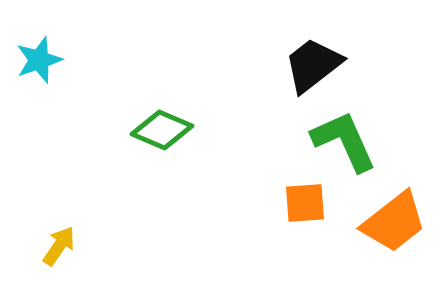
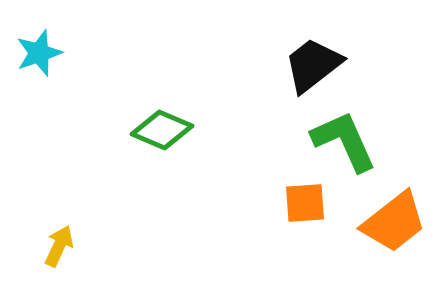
cyan star: moved 7 px up
yellow arrow: rotated 9 degrees counterclockwise
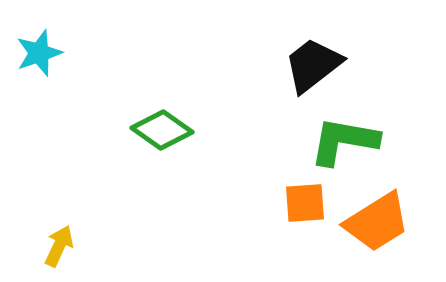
green diamond: rotated 12 degrees clockwise
green L-shape: rotated 56 degrees counterclockwise
orange trapezoid: moved 17 px left; rotated 6 degrees clockwise
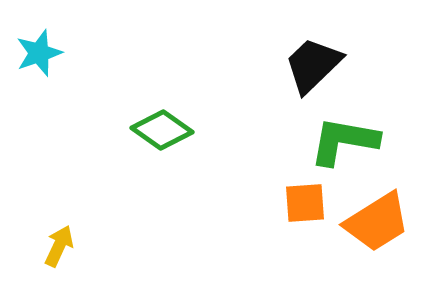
black trapezoid: rotated 6 degrees counterclockwise
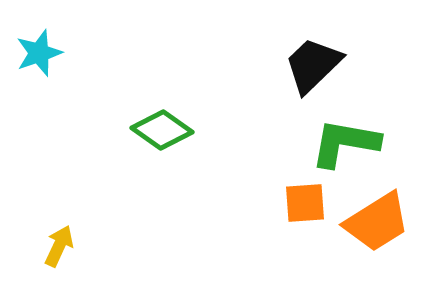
green L-shape: moved 1 px right, 2 px down
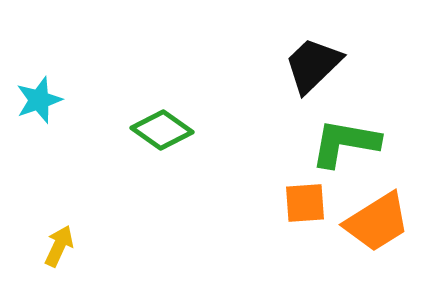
cyan star: moved 47 px down
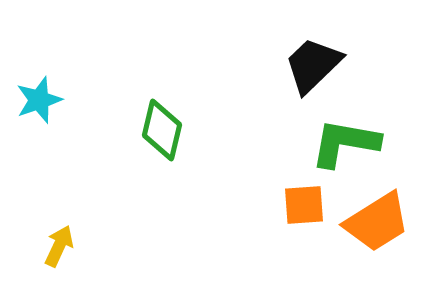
green diamond: rotated 68 degrees clockwise
orange square: moved 1 px left, 2 px down
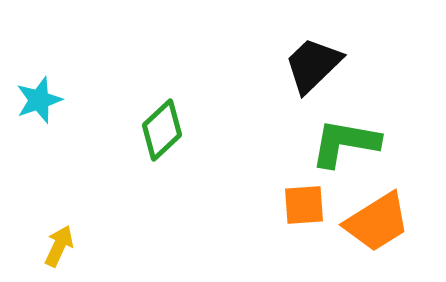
green diamond: rotated 34 degrees clockwise
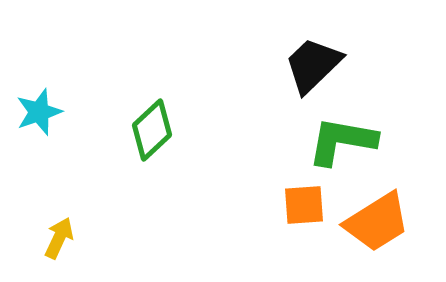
cyan star: moved 12 px down
green diamond: moved 10 px left
green L-shape: moved 3 px left, 2 px up
yellow arrow: moved 8 px up
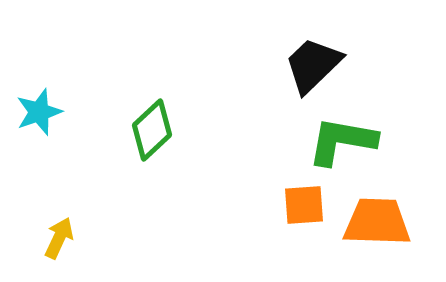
orange trapezoid: rotated 146 degrees counterclockwise
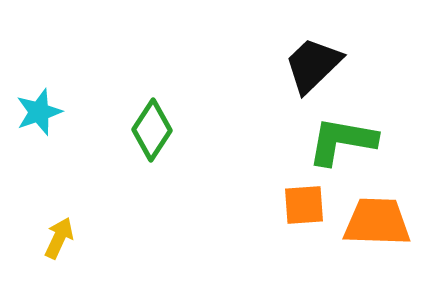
green diamond: rotated 14 degrees counterclockwise
